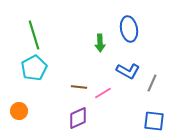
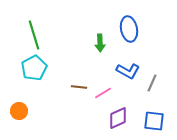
purple diamond: moved 40 px right
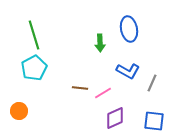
brown line: moved 1 px right, 1 px down
purple diamond: moved 3 px left
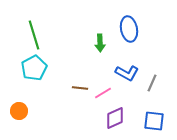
blue L-shape: moved 1 px left, 2 px down
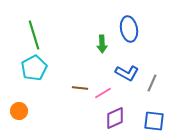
green arrow: moved 2 px right, 1 px down
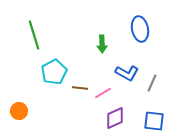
blue ellipse: moved 11 px right
cyan pentagon: moved 20 px right, 4 px down
